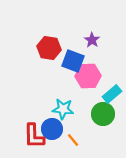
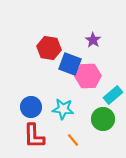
purple star: moved 1 px right
blue square: moved 3 px left, 3 px down
cyan rectangle: moved 1 px right, 1 px down
green circle: moved 5 px down
blue circle: moved 21 px left, 22 px up
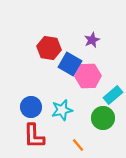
purple star: moved 1 px left; rotated 14 degrees clockwise
blue square: rotated 10 degrees clockwise
cyan star: moved 1 px left, 1 px down; rotated 20 degrees counterclockwise
green circle: moved 1 px up
orange line: moved 5 px right, 5 px down
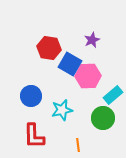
blue circle: moved 11 px up
orange line: rotated 32 degrees clockwise
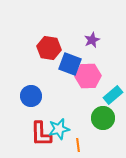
blue square: rotated 10 degrees counterclockwise
cyan star: moved 3 px left, 19 px down
red L-shape: moved 7 px right, 2 px up
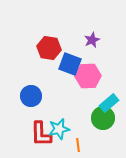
cyan rectangle: moved 4 px left, 8 px down
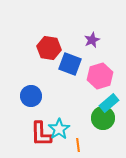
pink hexagon: moved 12 px right; rotated 15 degrees counterclockwise
cyan star: rotated 20 degrees counterclockwise
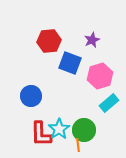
red hexagon: moved 7 px up; rotated 15 degrees counterclockwise
blue square: moved 1 px up
green circle: moved 19 px left, 12 px down
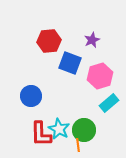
cyan star: rotated 10 degrees counterclockwise
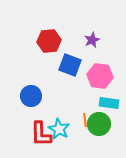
blue square: moved 2 px down
pink hexagon: rotated 25 degrees clockwise
cyan rectangle: rotated 48 degrees clockwise
green circle: moved 15 px right, 6 px up
orange line: moved 7 px right, 25 px up
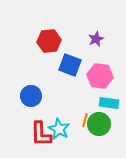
purple star: moved 4 px right, 1 px up
orange line: rotated 24 degrees clockwise
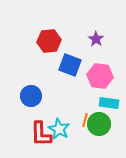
purple star: rotated 14 degrees counterclockwise
